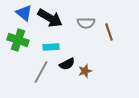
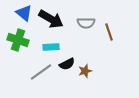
black arrow: moved 1 px right, 1 px down
gray line: rotated 25 degrees clockwise
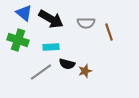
black semicircle: rotated 42 degrees clockwise
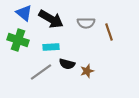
brown star: moved 2 px right
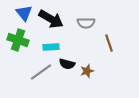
blue triangle: rotated 12 degrees clockwise
brown line: moved 11 px down
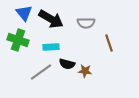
brown star: moved 2 px left; rotated 24 degrees clockwise
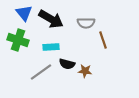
brown line: moved 6 px left, 3 px up
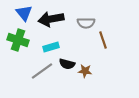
black arrow: rotated 140 degrees clockwise
cyan rectangle: rotated 14 degrees counterclockwise
gray line: moved 1 px right, 1 px up
